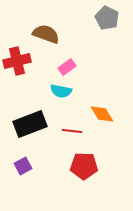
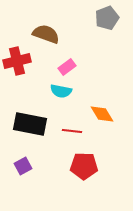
gray pentagon: rotated 25 degrees clockwise
black rectangle: rotated 32 degrees clockwise
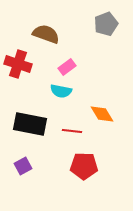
gray pentagon: moved 1 px left, 6 px down
red cross: moved 1 px right, 3 px down; rotated 32 degrees clockwise
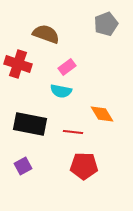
red line: moved 1 px right, 1 px down
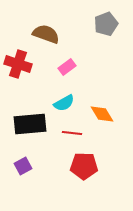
cyan semicircle: moved 3 px right, 12 px down; rotated 40 degrees counterclockwise
black rectangle: rotated 16 degrees counterclockwise
red line: moved 1 px left, 1 px down
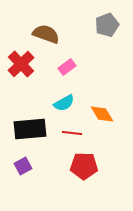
gray pentagon: moved 1 px right, 1 px down
red cross: moved 3 px right; rotated 28 degrees clockwise
black rectangle: moved 5 px down
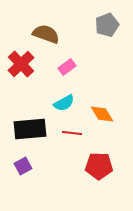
red pentagon: moved 15 px right
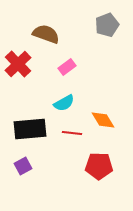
red cross: moved 3 px left
orange diamond: moved 1 px right, 6 px down
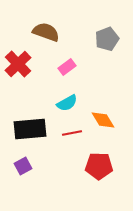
gray pentagon: moved 14 px down
brown semicircle: moved 2 px up
cyan semicircle: moved 3 px right
red line: rotated 18 degrees counterclockwise
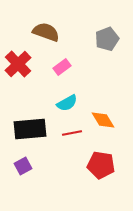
pink rectangle: moved 5 px left
red pentagon: moved 2 px right, 1 px up; rotated 8 degrees clockwise
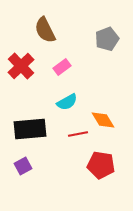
brown semicircle: moved 1 px left, 2 px up; rotated 136 degrees counterclockwise
red cross: moved 3 px right, 2 px down
cyan semicircle: moved 1 px up
red line: moved 6 px right, 1 px down
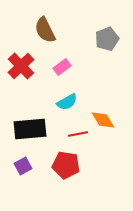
red pentagon: moved 35 px left
